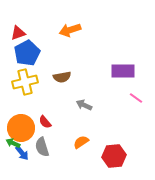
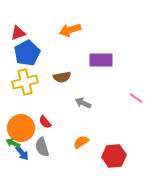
purple rectangle: moved 22 px left, 11 px up
gray arrow: moved 1 px left, 2 px up
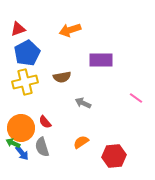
red triangle: moved 4 px up
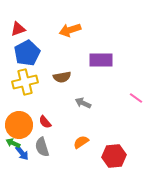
orange circle: moved 2 px left, 3 px up
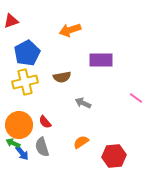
red triangle: moved 7 px left, 8 px up
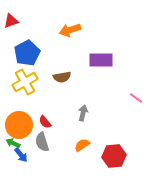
yellow cross: rotated 15 degrees counterclockwise
gray arrow: moved 10 px down; rotated 77 degrees clockwise
orange semicircle: moved 1 px right, 3 px down
gray semicircle: moved 5 px up
blue arrow: moved 1 px left, 2 px down
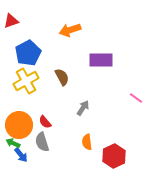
blue pentagon: moved 1 px right
brown semicircle: rotated 108 degrees counterclockwise
yellow cross: moved 1 px right, 1 px up
gray arrow: moved 5 px up; rotated 21 degrees clockwise
orange semicircle: moved 5 px right, 3 px up; rotated 63 degrees counterclockwise
red hexagon: rotated 20 degrees counterclockwise
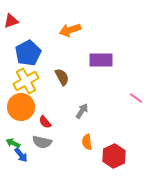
gray arrow: moved 1 px left, 3 px down
orange circle: moved 2 px right, 18 px up
gray semicircle: rotated 60 degrees counterclockwise
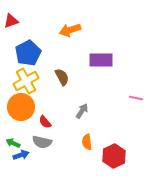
pink line: rotated 24 degrees counterclockwise
blue arrow: rotated 70 degrees counterclockwise
